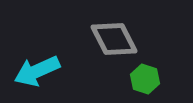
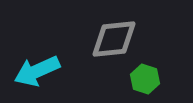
gray diamond: rotated 69 degrees counterclockwise
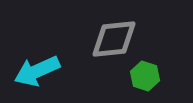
green hexagon: moved 3 px up
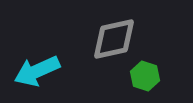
gray diamond: rotated 6 degrees counterclockwise
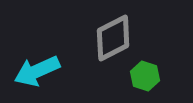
gray diamond: moved 1 px left, 1 px up; rotated 15 degrees counterclockwise
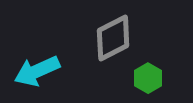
green hexagon: moved 3 px right, 2 px down; rotated 12 degrees clockwise
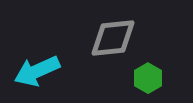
gray diamond: rotated 21 degrees clockwise
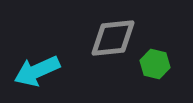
green hexagon: moved 7 px right, 14 px up; rotated 16 degrees counterclockwise
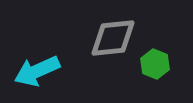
green hexagon: rotated 8 degrees clockwise
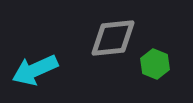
cyan arrow: moved 2 px left, 1 px up
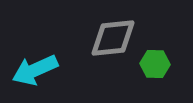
green hexagon: rotated 20 degrees counterclockwise
